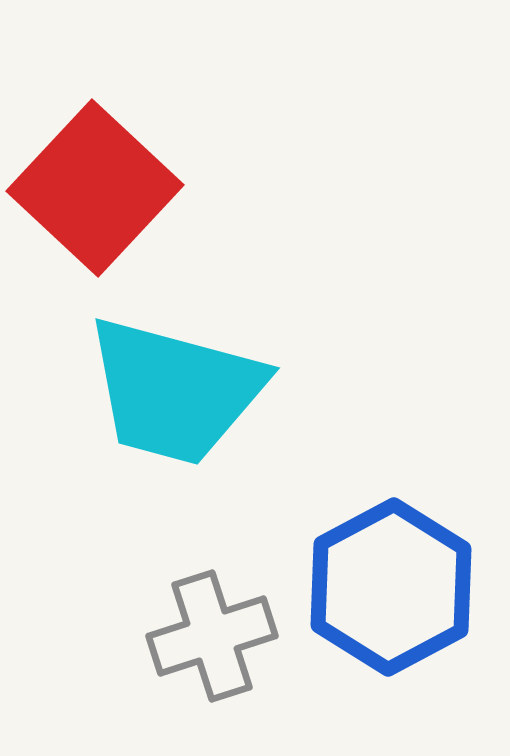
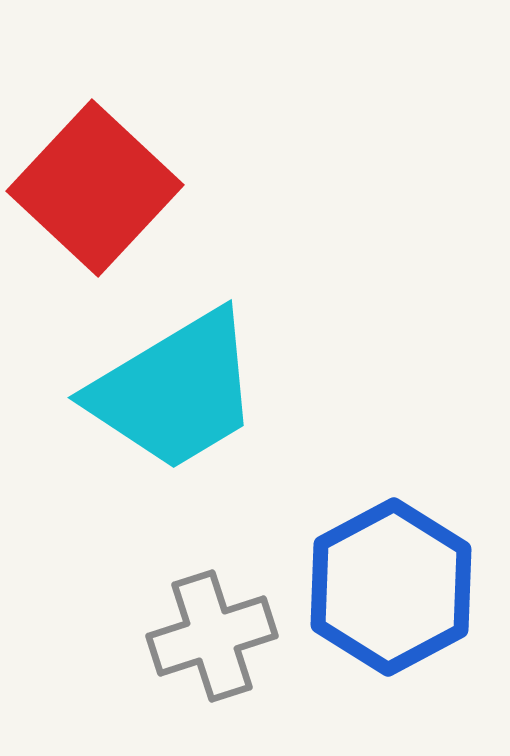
cyan trapezoid: rotated 46 degrees counterclockwise
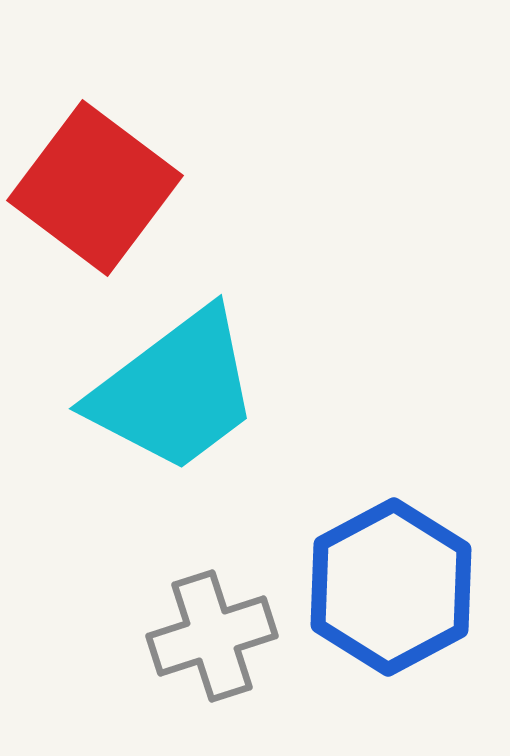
red square: rotated 6 degrees counterclockwise
cyan trapezoid: rotated 6 degrees counterclockwise
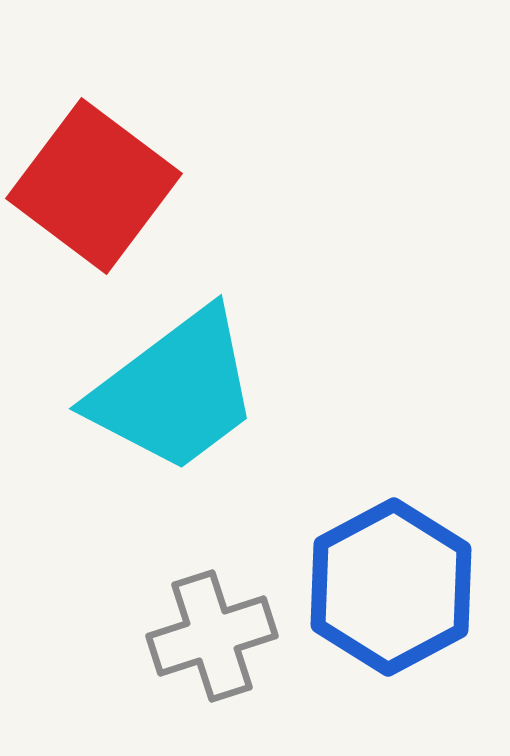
red square: moved 1 px left, 2 px up
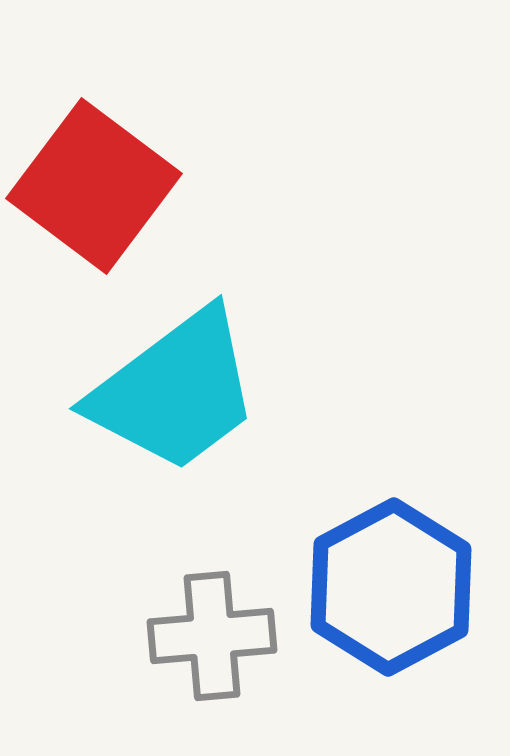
gray cross: rotated 13 degrees clockwise
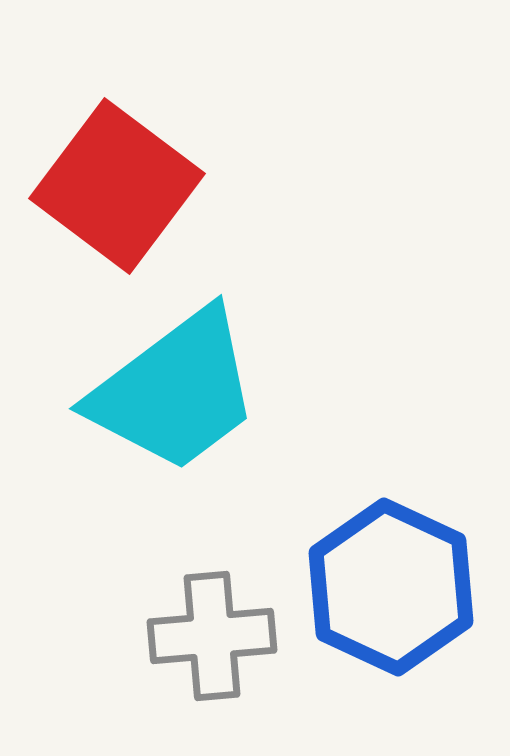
red square: moved 23 px right
blue hexagon: rotated 7 degrees counterclockwise
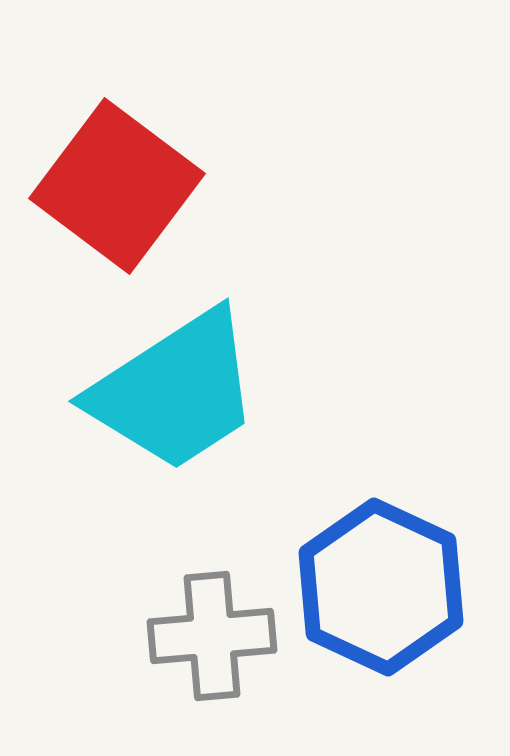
cyan trapezoid: rotated 4 degrees clockwise
blue hexagon: moved 10 px left
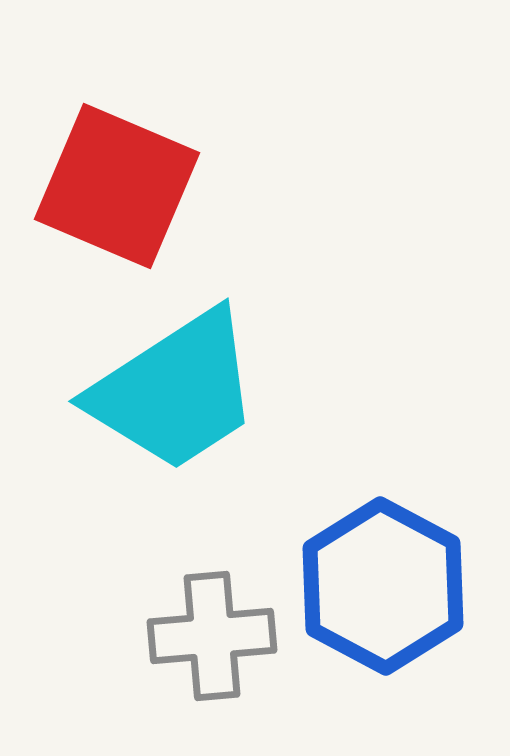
red square: rotated 14 degrees counterclockwise
blue hexagon: moved 2 px right, 1 px up; rotated 3 degrees clockwise
